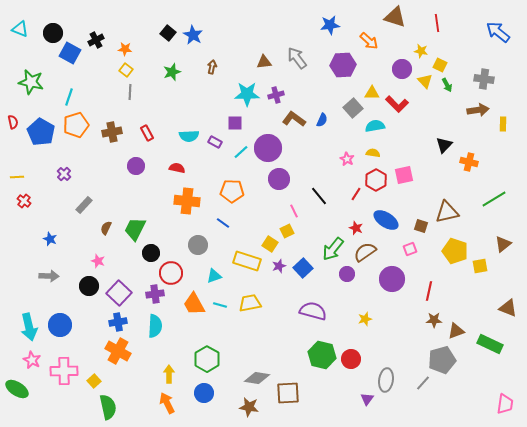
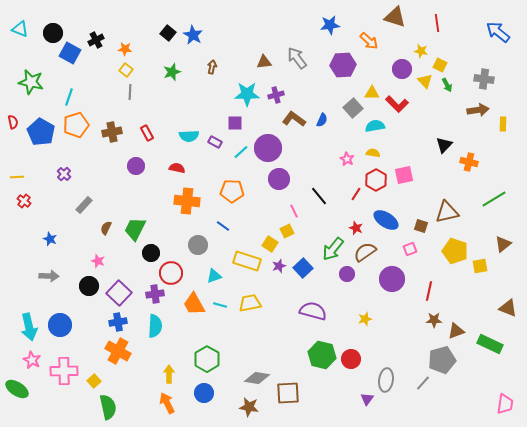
blue line at (223, 223): moved 3 px down
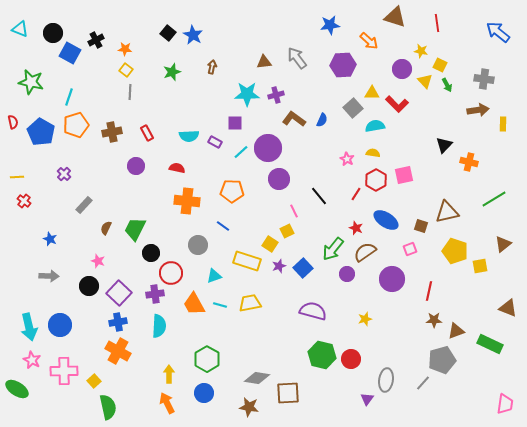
cyan semicircle at (155, 326): moved 4 px right
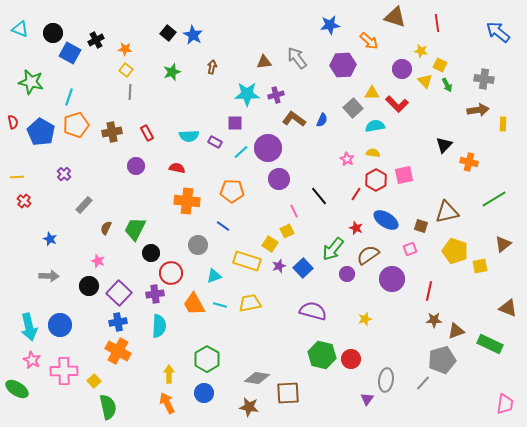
brown semicircle at (365, 252): moved 3 px right, 3 px down
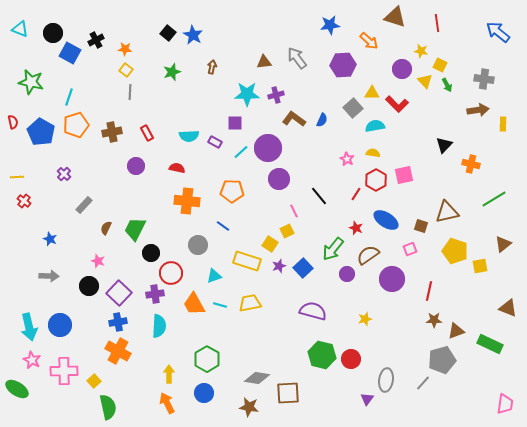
orange cross at (469, 162): moved 2 px right, 2 px down
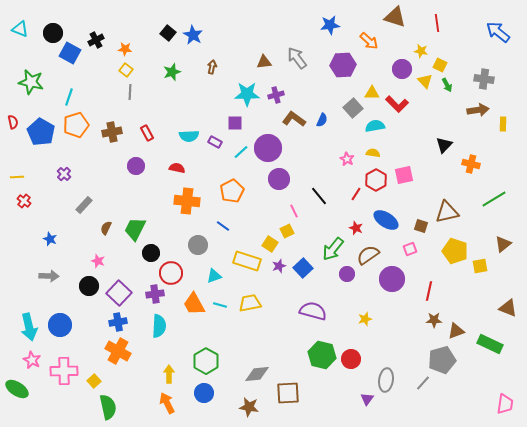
orange pentagon at (232, 191): rotated 30 degrees counterclockwise
green hexagon at (207, 359): moved 1 px left, 2 px down
gray diamond at (257, 378): moved 4 px up; rotated 15 degrees counterclockwise
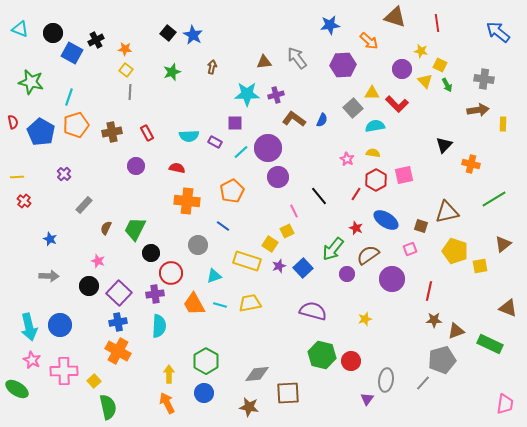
blue square at (70, 53): moved 2 px right
purple circle at (279, 179): moved 1 px left, 2 px up
red circle at (351, 359): moved 2 px down
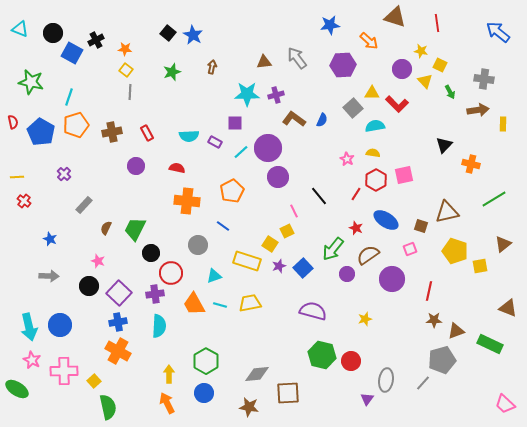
green arrow at (447, 85): moved 3 px right, 7 px down
pink trapezoid at (505, 404): rotated 125 degrees clockwise
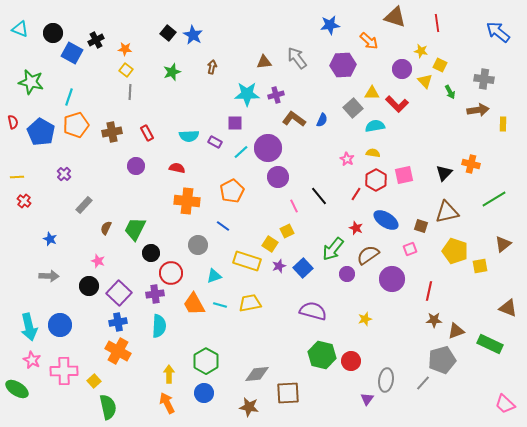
black triangle at (444, 145): moved 28 px down
pink line at (294, 211): moved 5 px up
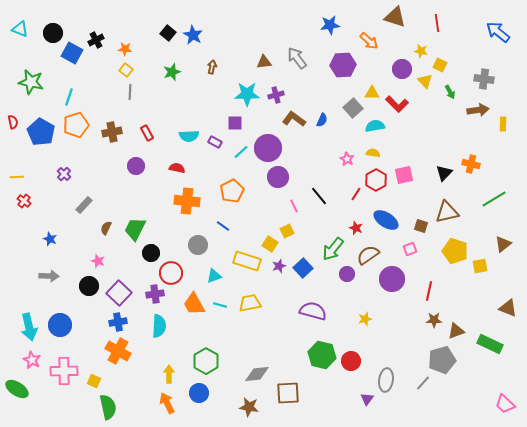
yellow square at (94, 381): rotated 24 degrees counterclockwise
blue circle at (204, 393): moved 5 px left
